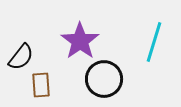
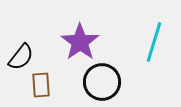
purple star: moved 1 px down
black circle: moved 2 px left, 3 px down
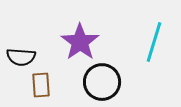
black semicircle: rotated 56 degrees clockwise
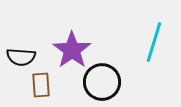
purple star: moved 8 px left, 8 px down
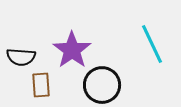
cyan line: moved 2 px left, 2 px down; rotated 42 degrees counterclockwise
black circle: moved 3 px down
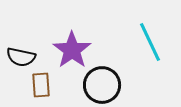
cyan line: moved 2 px left, 2 px up
black semicircle: rotated 8 degrees clockwise
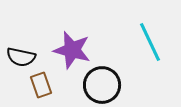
purple star: rotated 21 degrees counterclockwise
brown rectangle: rotated 15 degrees counterclockwise
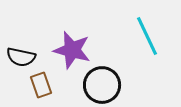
cyan line: moved 3 px left, 6 px up
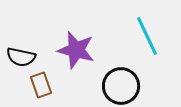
purple star: moved 4 px right
black circle: moved 19 px right, 1 px down
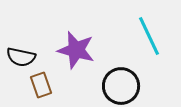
cyan line: moved 2 px right
